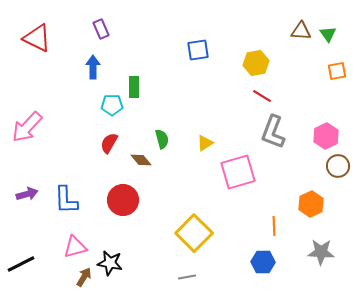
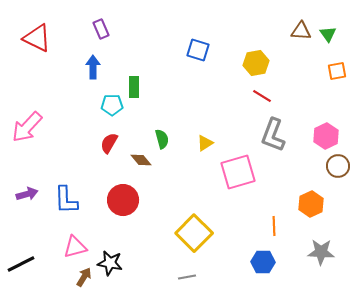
blue square: rotated 25 degrees clockwise
gray L-shape: moved 3 px down
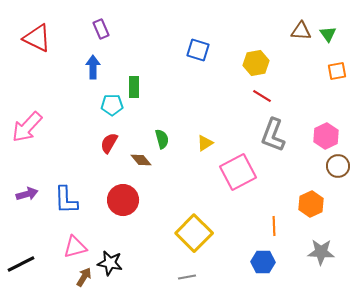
pink square: rotated 12 degrees counterclockwise
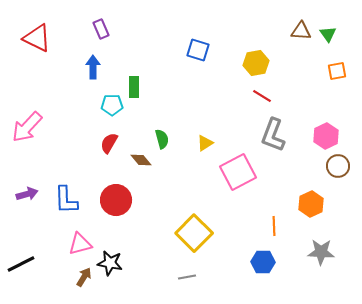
red circle: moved 7 px left
pink triangle: moved 5 px right, 3 px up
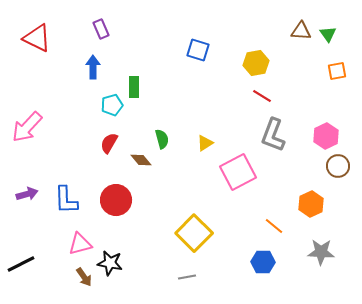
cyan pentagon: rotated 15 degrees counterclockwise
orange line: rotated 48 degrees counterclockwise
brown arrow: rotated 114 degrees clockwise
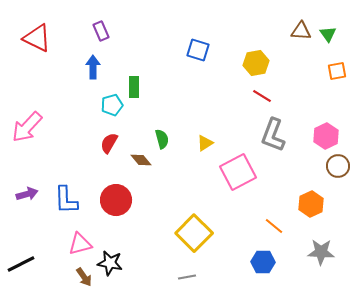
purple rectangle: moved 2 px down
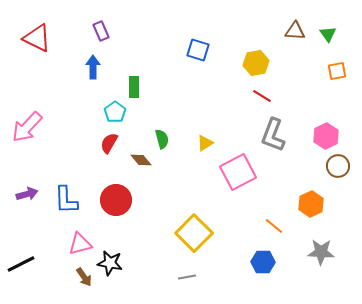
brown triangle: moved 6 px left
cyan pentagon: moved 3 px right, 7 px down; rotated 20 degrees counterclockwise
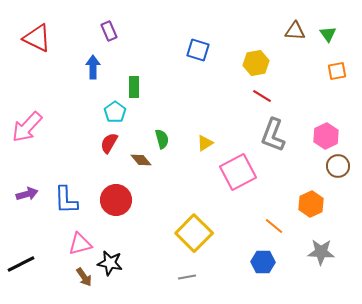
purple rectangle: moved 8 px right
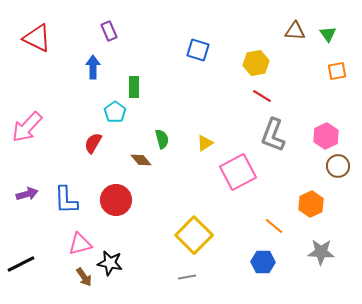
red semicircle: moved 16 px left
yellow square: moved 2 px down
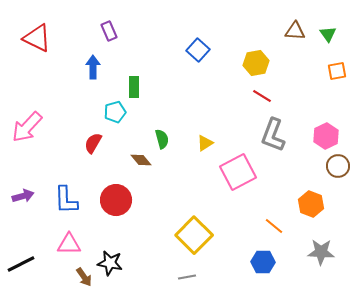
blue square: rotated 25 degrees clockwise
cyan pentagon: rotated 20 degrees clockwise
purple arrow: moved 4 px left, 2 px down
orange hexagon: rotated 15 degrees counterclockwise
pink triangle: moved 11 px left; rotated 15 degrees clockwise
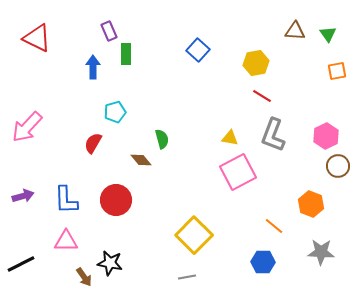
green rectangle: moved 8 px left, 33 px up
yellow triangle: moved 25 px right, 5 px up; rotated 42 degrees clockwise
pink triangle: moved 3 px left, 3 px up
